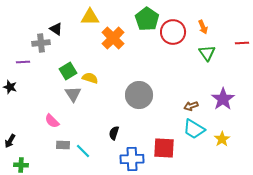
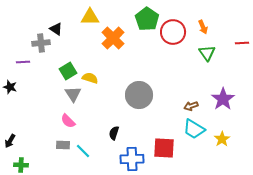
pink semicircle: moved 16 px right
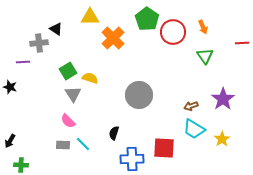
gray cross: moved 2 px left
green triangle: moved 2 px left, 3 px down
cyan line: moved 7 px up
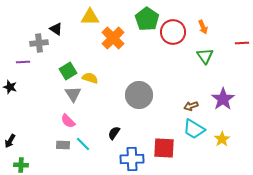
black semicircle: rotated 16 degrees clockwise
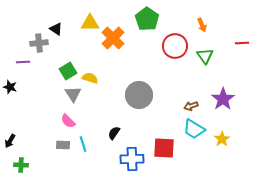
yellow triangle: moved 6 px down
orange arrow: moved 1 px left, 2 px up
red circle: moved 2 px right, 14 px down
cyan line: rotated 28 degrees clockwise
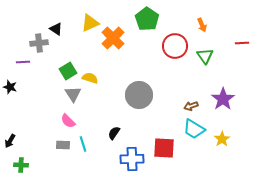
yellow triangle: rotated 24 degrees counterclockwise
